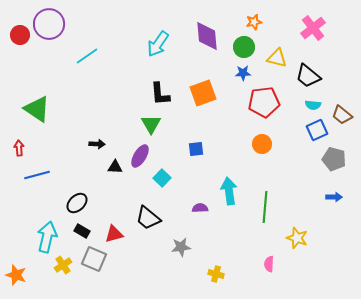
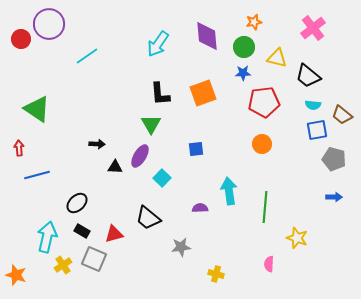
red circle at (20, 35): moved 1 px right, 4 px down
blue square at (317, 130): rotated 15 degrees clockwise
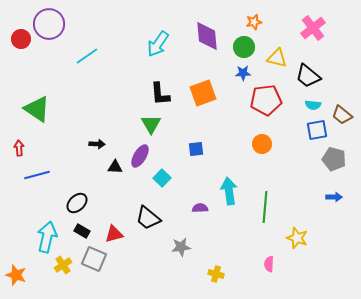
red pentagon at (264, 102): moved 2 px right, 2 px up
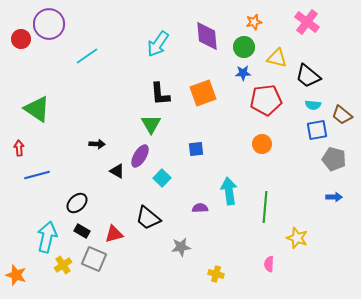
pink cross at (313, 28): moved 6 px left, 6 px up; rotated 15 degrees counterclockwise
black triangle at (115, 167): moved 2 px right, 4 px down; rotated 28 degrees clockwise
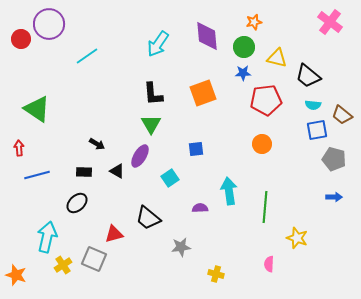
pink cross at (307, 22): moved 23 px right
black L-shape at (160, 94): moved 7 px left
black arrow at (97, 144): rotated 28 degrees clockwise
cyan square at (162, 178): moved 8 px right; rotated 12 degrees clockwise
black rectangle at (82, 231): moved 2 px right, 59 px up; rotated 28 degrees counterclockwise
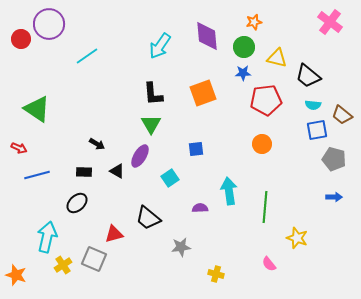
cyan arrow at (158, 44): moved 2 px right, 2 px down
red arrow at (19, 148): rotated 119 degrees clockwise
pink semicircle at (269, 264): rotated 42 degrees counterclockwise
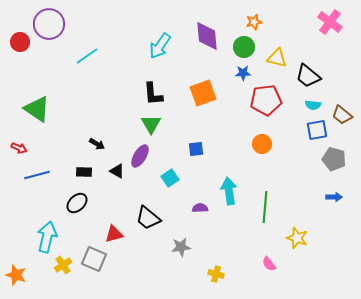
red circle at (21, 39): moved 1 px left, 3 px down
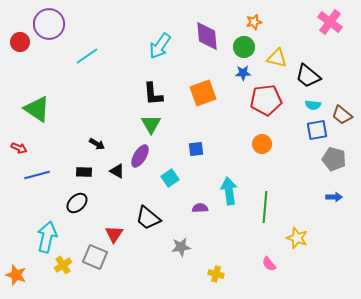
red triangle at (114, 234): rotated 42 degrees counterclockwise
gray square at (94, 259): moved 1 px right, 2 px up
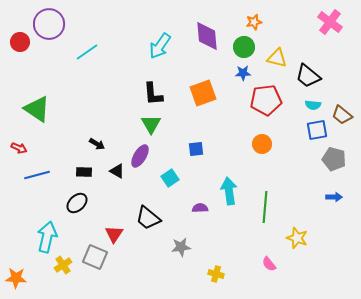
cyan line at (87, 56): moved 4 px up
orange star at (16, 275): moved 3 px down; rotated 15 degrees counterclockwise
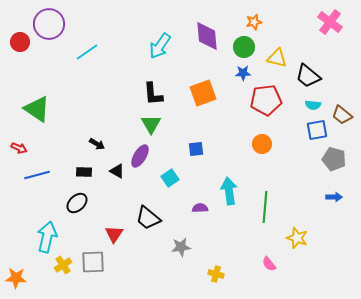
gray square at (95, 257): moved 2 px left, 5 px down; rotated 25 degrees counterclockwise
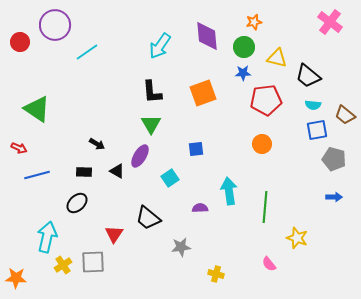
purple circle at (49, 24): moved 6 px right, 1 px down
black L-shape at (153, 94): moved 1 px left, 2 px up
brown trapezoid at (342, 115): moved 3 px right
